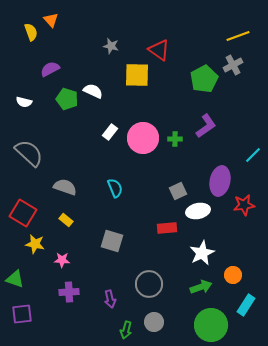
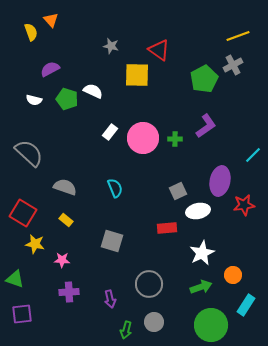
white semicircle at (24, 102): moved 10 px right, 2 px up
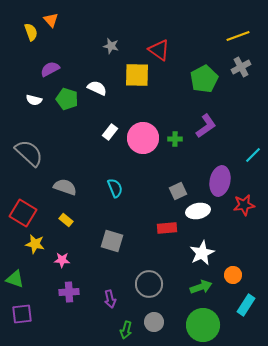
gray cross at (233, 65): moved 8 px right, 2 px down
white semicircle at (93, 91): moved 4 px right, 3 px up
green circle at (211, 325): moved 8 px left
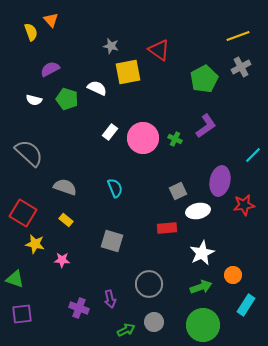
yellow square at (137, 75): moved 9 px left, 3 px up; rotated 12 degrees counterclockwise
green cross at (175, 139): rotated 24 degrees clockwise
purple cross at (69, 292): moved 10 px right, 16 px down; rotated 24 degrees clockwise
green arrow at (126, 330): rotated 132 degrees counterclockwise
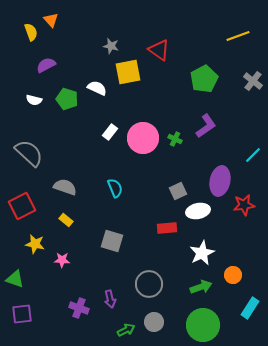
gray cross at (241, 67): moved 12 px right, 14 px down; rotated 24 degrees counterclockwise
purple semicircle at (50, 69): moved 4 px left, 4 px up
red square at (23, 213): moved 1 px left, 7 px up; rotated 32 degrees clockwise
cyan rectangle at (246, 305): moved 4 px right, 3 px down
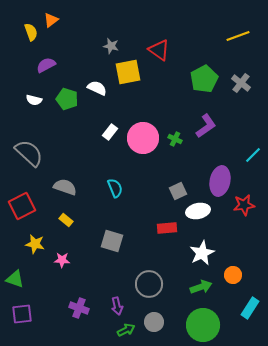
orange triangle at (51, 20): rotated 35 degrees clockwise
gray cross at (253, 81): moved 12 px left, 2 px down
purple arrow at (110, 299): moved 7 px right, 7 px down
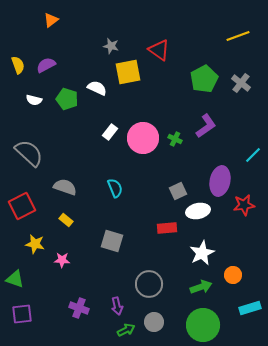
yellow semicircle at (31, 32): moved 13 px left, 33 px down
cyan rectangle at (250, 308): rotated 40 degrees clockwise
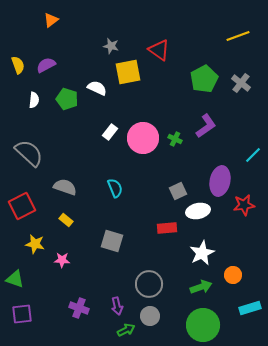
white semicircle at (34, 100): rotated 98 degrees counterclockwise
gray circle at (154, 322): moved 4 px left, 6 px up
